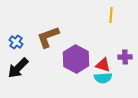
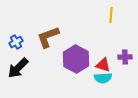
blue cross: rotated 24 degrees clockwise
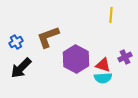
purple cross: rotated 24 degrees counterclockwise
black arrow: moved 3 px right
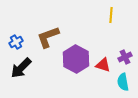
cyan semicircle: moved 20 px right, 4 px down; rotated 84 degrees clockwise
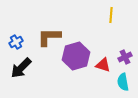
brown L-shape: moved 1 px right; rotated 20 degrees clockwise
purple hexagon: moved 3 px up; rotated 16 degrees clockwise
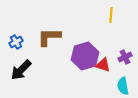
purple hexagon: moved 9 px right
black arrow: moved 2 px down
cyan semicircle: moved 4 px down
